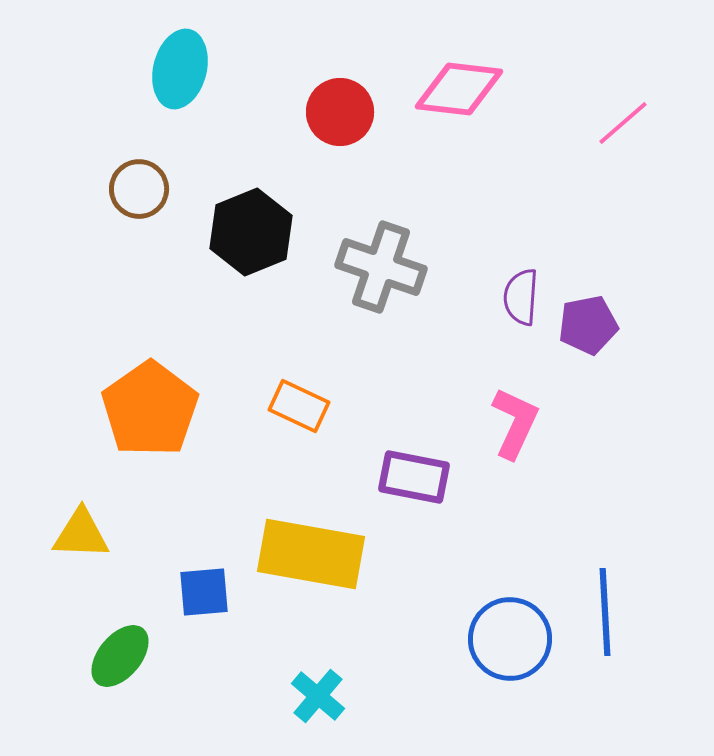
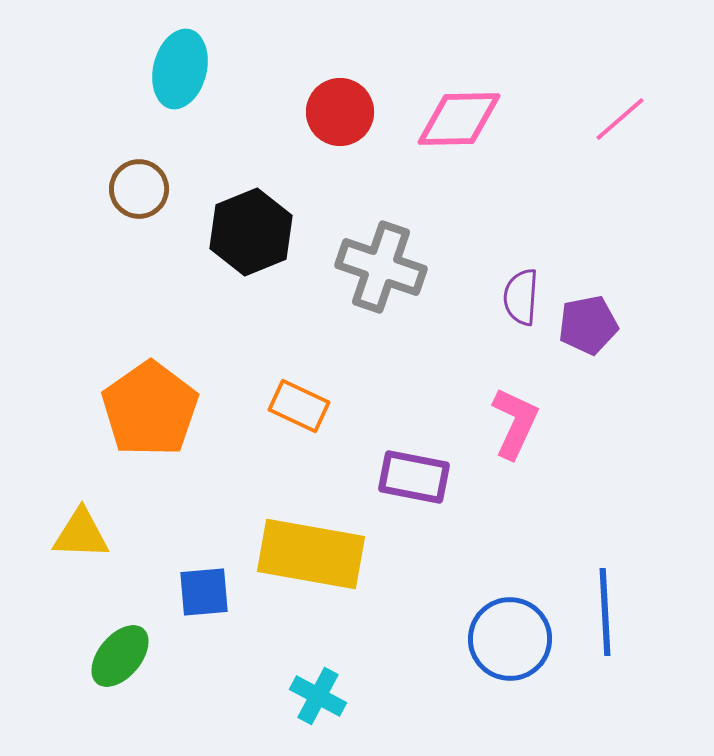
pink diamond: moved 30 px down; rotated 8 degrees counterclockwise
pink line: moved 3 px left, 4 px up
cyan cross: rotated 12 degrees counterclockwise
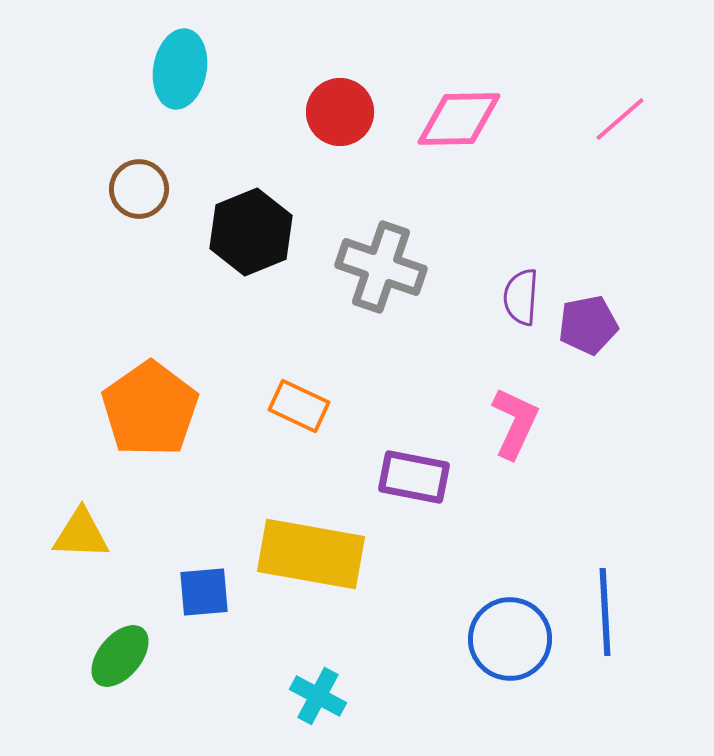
cyan ellipse: rotated 4 degrees counterclockwise
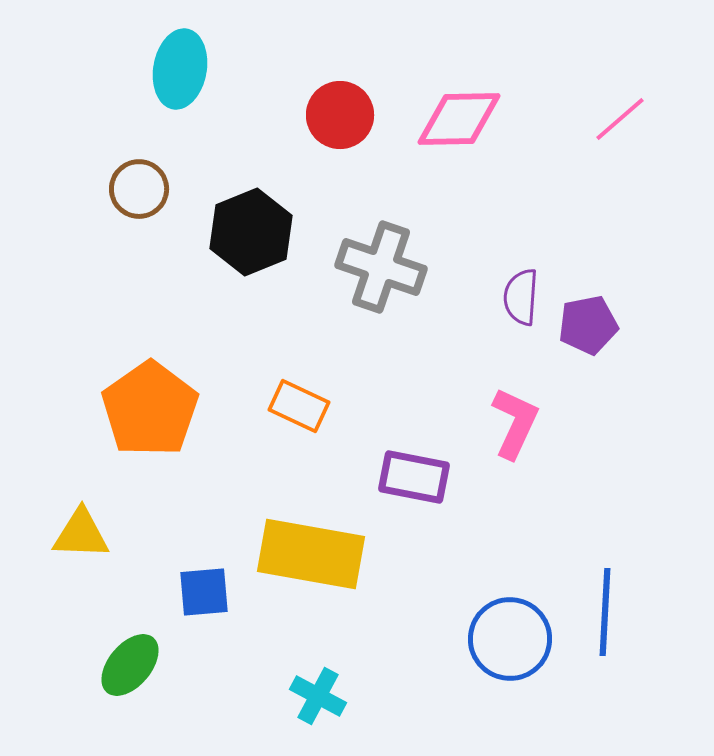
red circle: moved 3 px down
blue line: rotated 6 degrees clockwise
green ellipse: moved 10 px right, 9 px down
